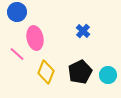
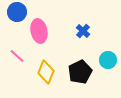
pink ellipse: moved 4 px right, 7 px up
pink line: moved 2 px down
cyan circle: moved 15 px up
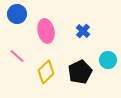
blue circle: moved 2 px down
pink ellipse: moved 7 px right
yellow diamond: rotated 25 degrees clockwise
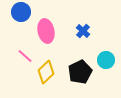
blue circle: moved 4 px right, 2 px up
pink line: moved 8 px right
cyan circle: moved 2 px left
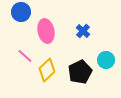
yellow diamond: moved 1 px right, 2 px up
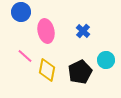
yellow diamond: rotated 35 degrees counterclockwise
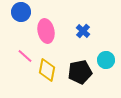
black pentagon: rotated 15 degrees clockwise
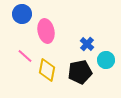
blue circle: moved 1 px right, 2 px down
blue cross: moved 4 px right, 13 px down
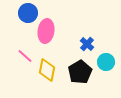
blue circle: moved 6 px right, 1 px up
pink ellipse: rotated 20 degrees clockwise
cyan circle: moved 2 px down
black pentagon: rotated 20 degrees counterclockwise
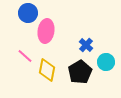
blue cross: moved 1 px left, 1 px down
